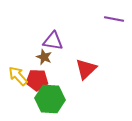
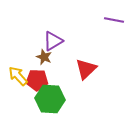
purple line: moved 1 px down
purple triangle: rotated 40 degrees counterclockwise
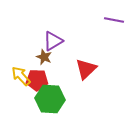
yellow arrow: moved 3 px right
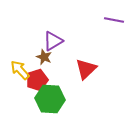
yellow arrow: moved 1 px left, 6 px up
red pentagon: rotated 20 degrees counterclockwise
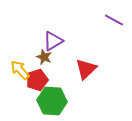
purple line: rotated 18 degrees clockwise
green hexagon: moved 2 px right, 2 px down
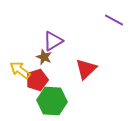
yellow arrow: rotated 10 degrees counterclockwise
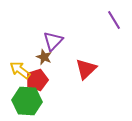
purple line: rotated 30 degrees clockwise
purple triangle: rotated 15 degrees counterclockwise
green hexagon: moved 25 px left
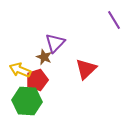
purple triangle: moved 2 px right, 2 px down
yellow arrow: rotated 15 degrees counterclockwise
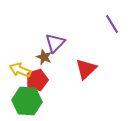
purple line: moved 2 px left, 4 px down
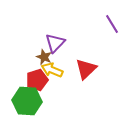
yellow arrow: moved 32 px right
